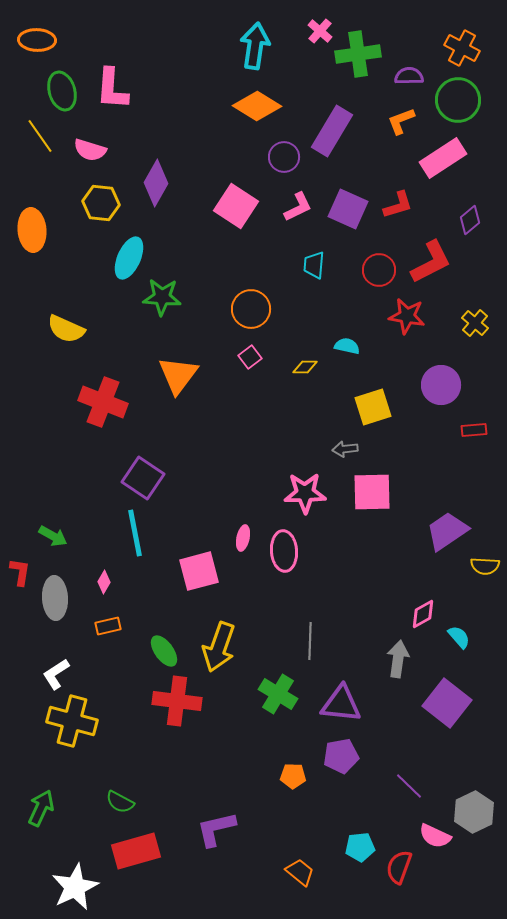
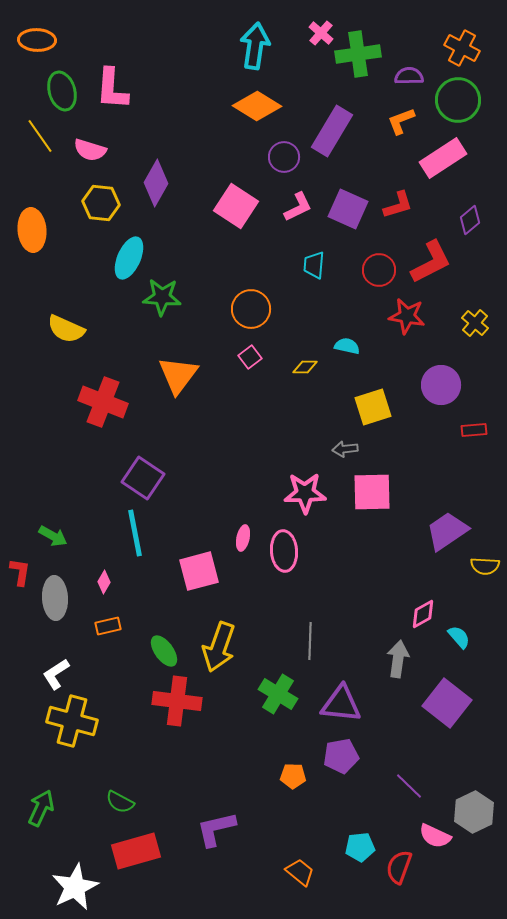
pink cross at (320, 31): moved 1 px right, 2 px down
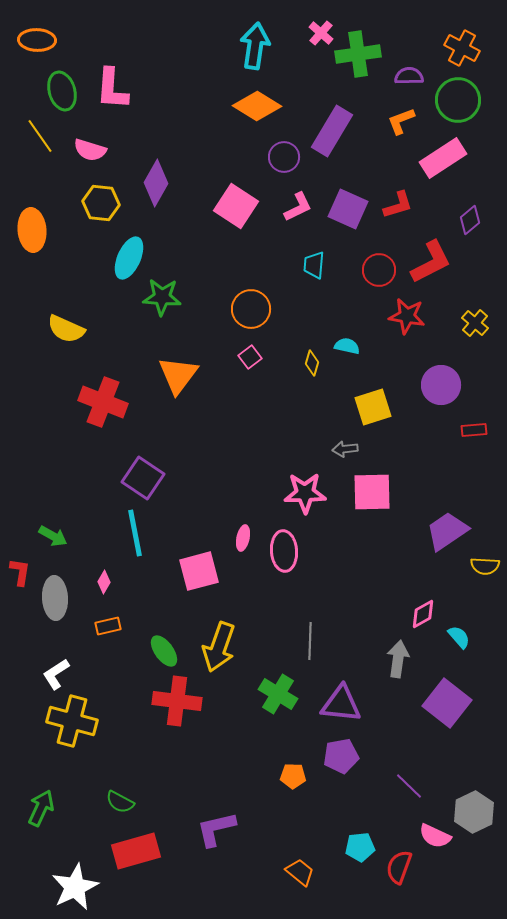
yellow diamond at (305, 367): moved 7 px right, 4 px up; rotated 75 degrees counterclockwise
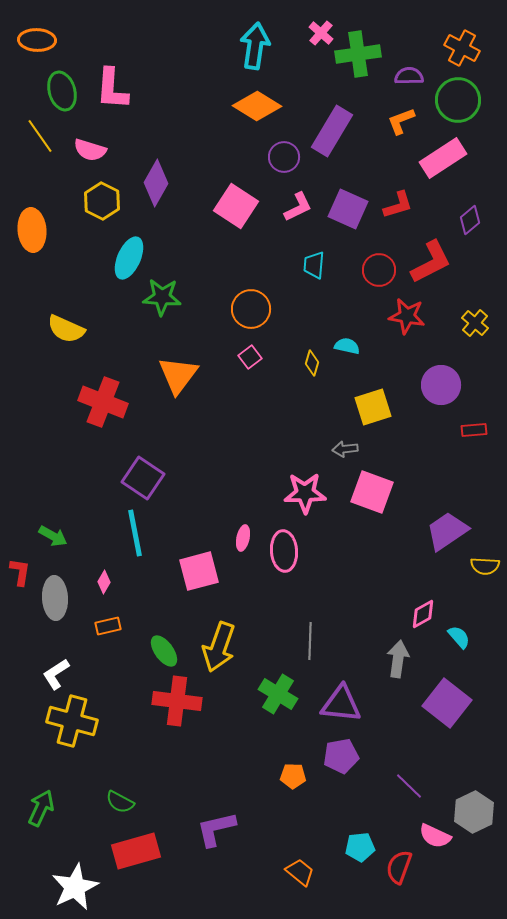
yellow hexagon at (101, 203): moved 1 px right, 2 px up; rotated 21 degrees clockwise
pink square at (372, 492): rotated 21 degrees clockwise
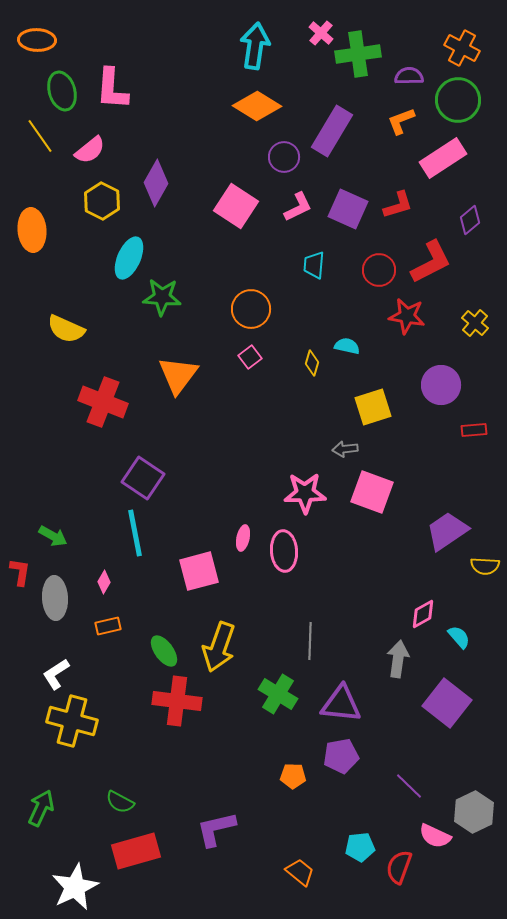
pink semicircle at (90, 150): rotated 56 degrees counterclockwise
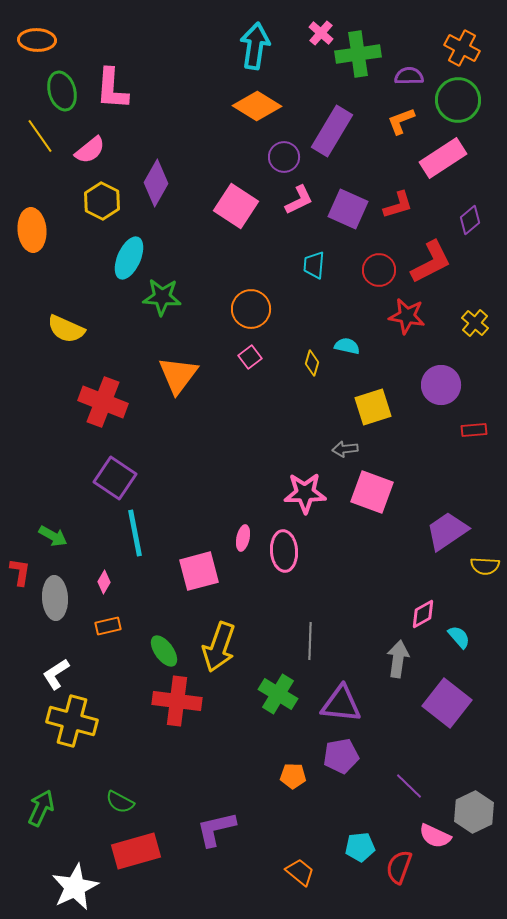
pink L-shape at (298, 207): moved 1 px right, 7 px up
purple square at (143, 478): moved 28 px left
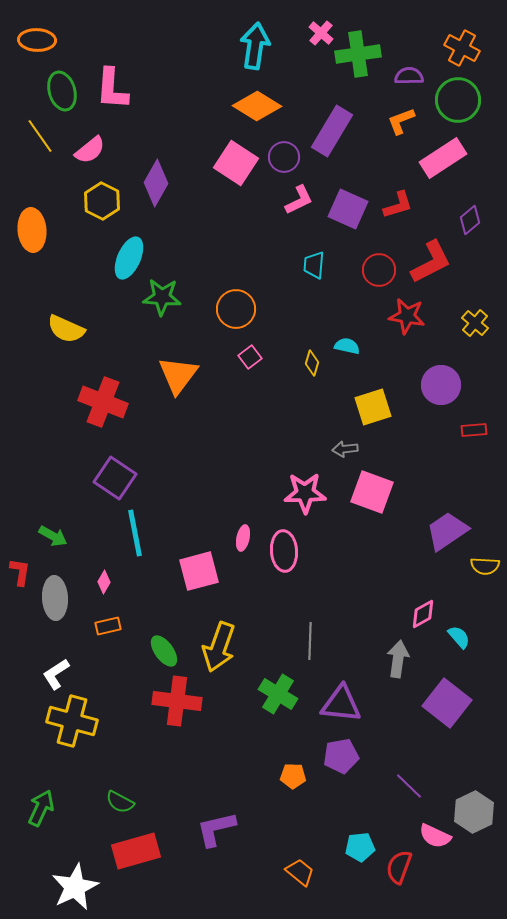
pink square at (236, 206): moved 43 px up
orange circle at (251, 309): moved 15 px left
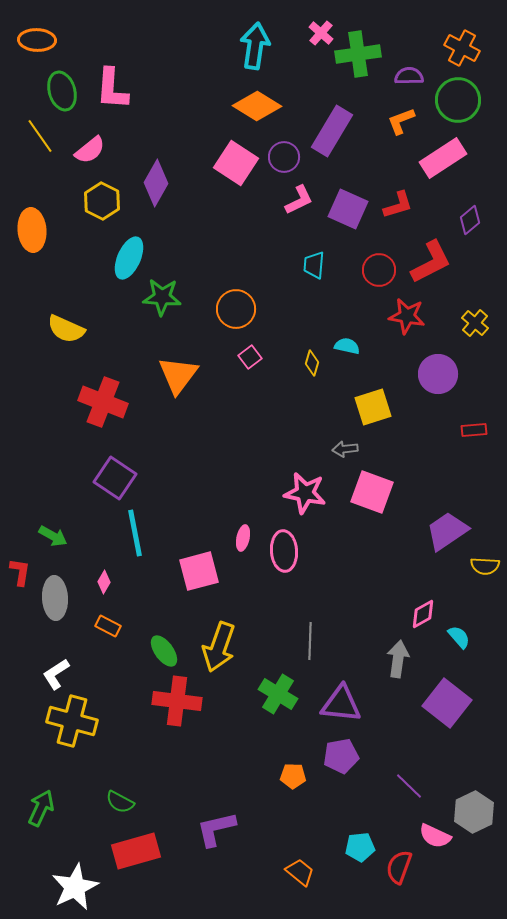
purple circle at (441, 385): moved 3 px left, 11 px up
pink star at (305, 493): rotated 12 degrees clockwise
orange rectangle at (108, 626): rotated 40 degrees clockwise
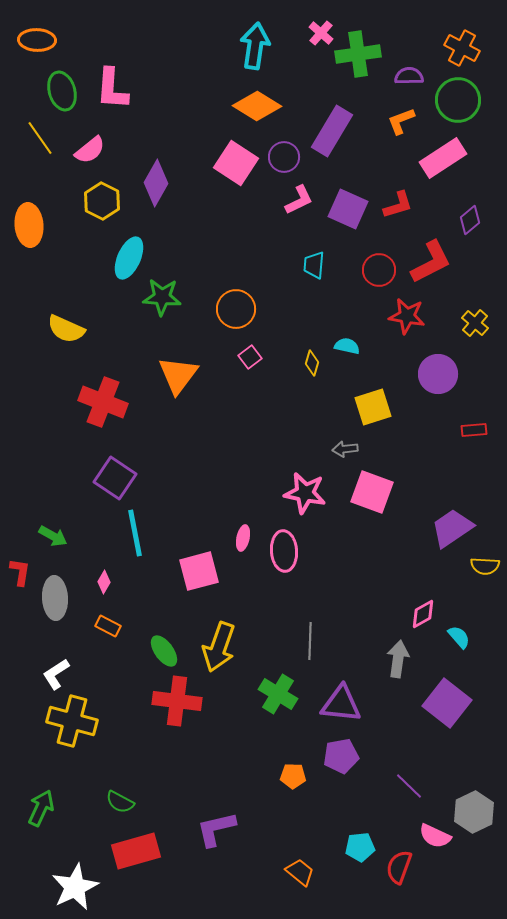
yellow line at (40, 136): moved 2 px down
orange ellipse at (32, 230): moved 3 px left, 5 px up
purple trapezoid at (447, 531): moved 5 px right, 3 px up
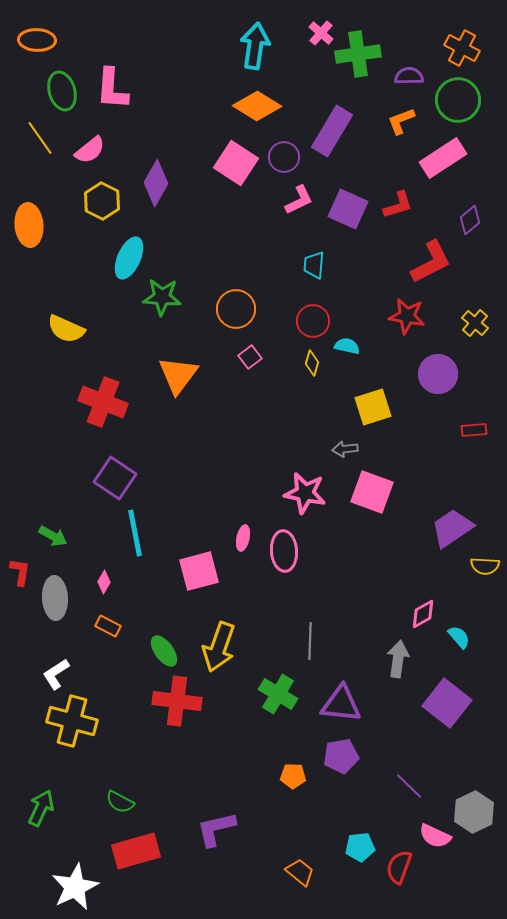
red circle at (379, 270): moved 66 px left, 51 px down
